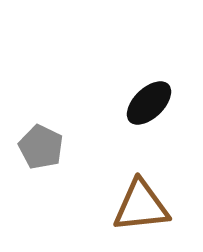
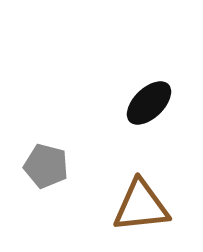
gray pentagon: moved 5 px right, 19 px down; rotated 12 degrees counterclockwise
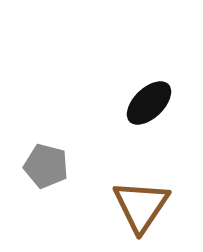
brown triangle: rotated 50 degrees counterclockwise
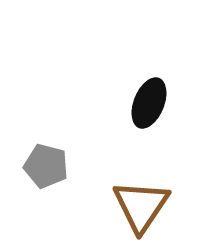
black ellipse: rotated 24 degrees counterclockwise
